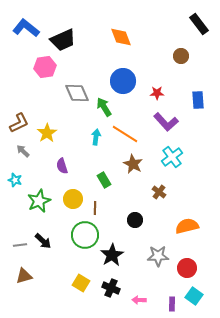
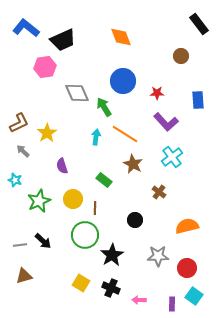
green rectangle: rotated 21 degrees counterclockwise
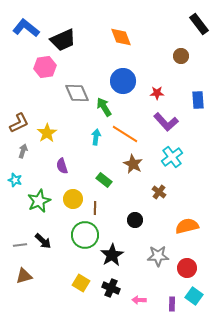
gray arrow: rotated 64 degrees clockwise
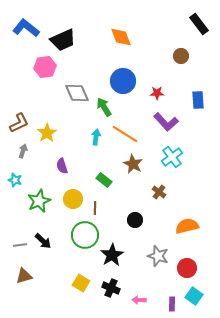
gray star: rotated 20 degrees clockwise
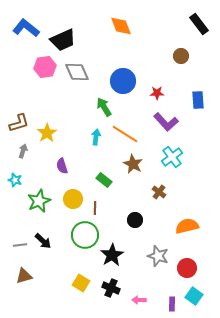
orange diamond: moved 11 px up
gray diamond: moved 21 px up
brown L-shape: rotated 10 degrees clockwise
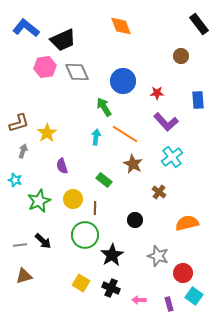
orange semicircle: moved 3 px up
red circle: moved 4 px left, 5 px down
purple rectangle: moved 3 px left; rotated 16 degrees counterclockwise
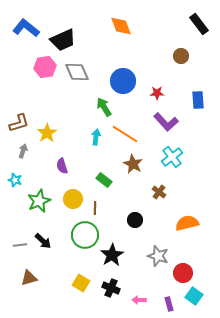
brown triangle: moved 5 px right, 2 px down
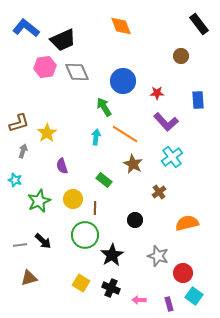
brown cross: rotated 16 degrees clockwise
